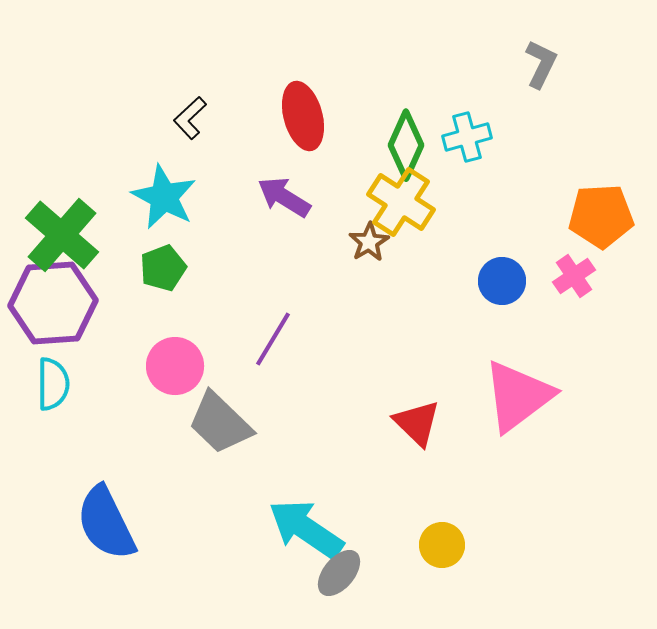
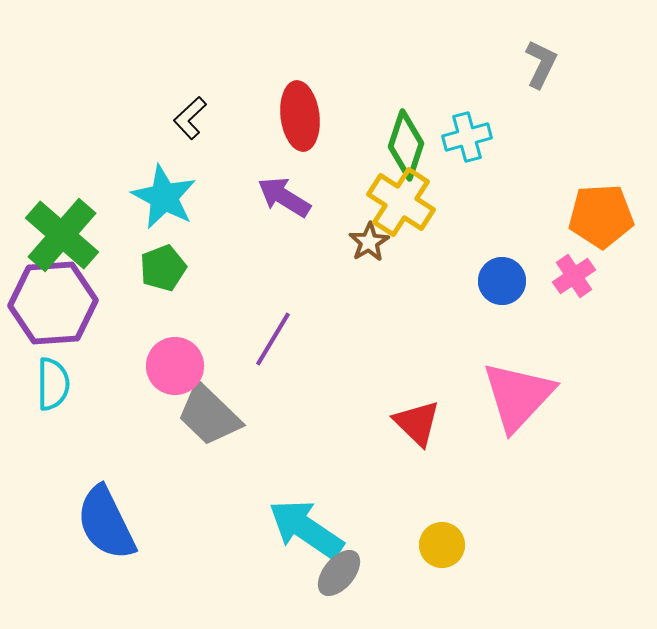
red ellipse: moved 3 px left; rotated 8 degrees clockwise
green diamond: rotated 6 degrees counterclockwise
pink triangle: rotated 10 degrees counterclockwise
gray trapezoid: moved 11 px left, 8 px up
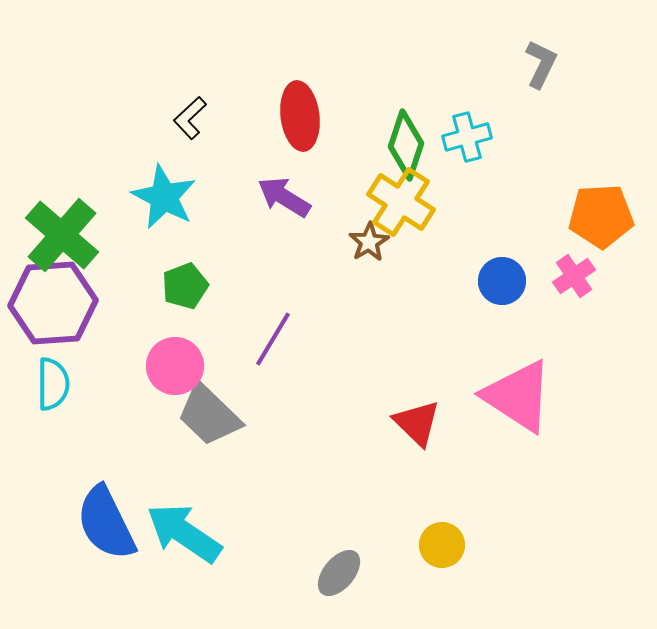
green pentagon: moved 22 px right, 18 px down
pink triangle: rotated 40 degrees counterclockwise
cyan arrow: moved 122 px left, 4 px down
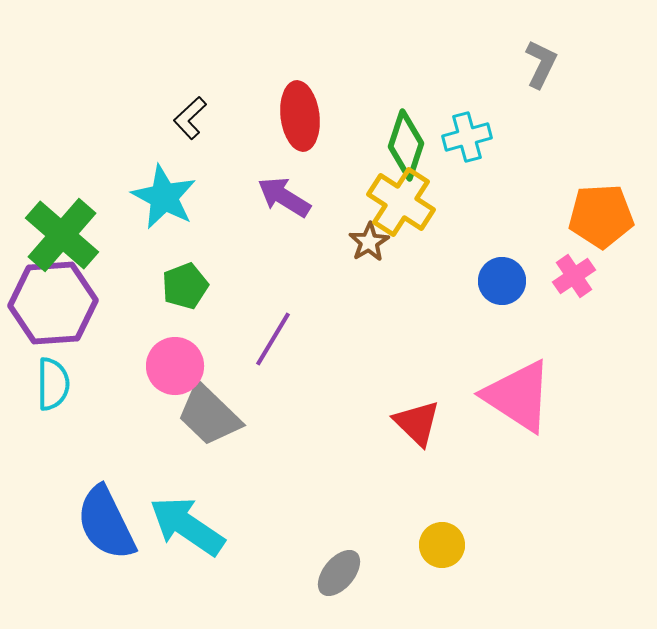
cyan arrow: moved 3 px right, 7 px up
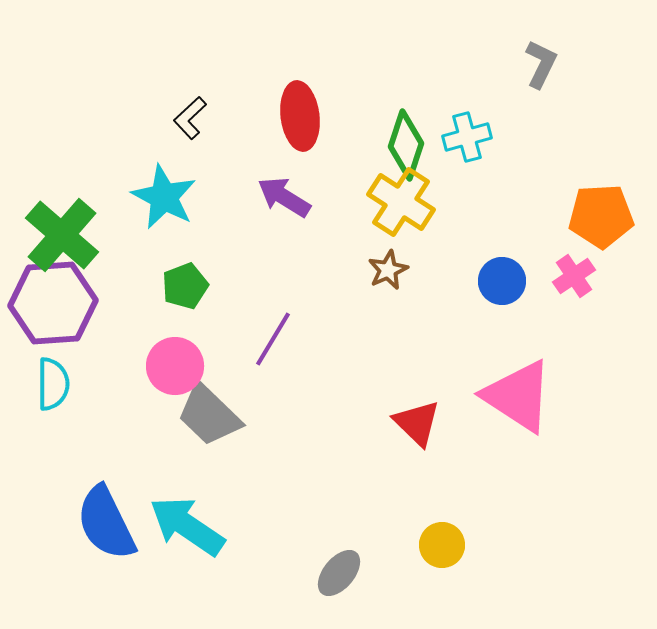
brown star: moved 19 px right, 28 px down; rotated 6 degrees clockwise
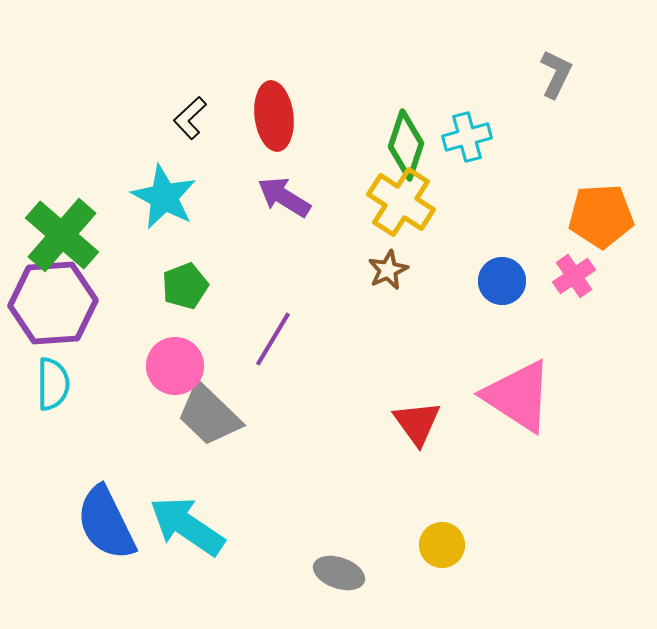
gray L-shape: moved 15 px right, 10 px down
red ellipse: moved 26 px left
red triangle: rotated 10 degrees clockwise
gray ellipse: rotated 69 degrees clockwise
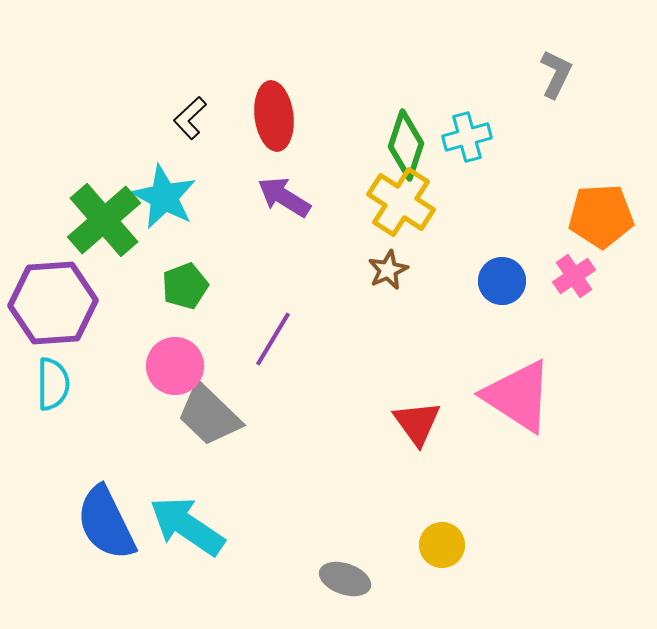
green cross: moved 42 px right, 15 px up; rotated 8 degrees clockwise
gray ellipse: moved 6 px right, 6 px down
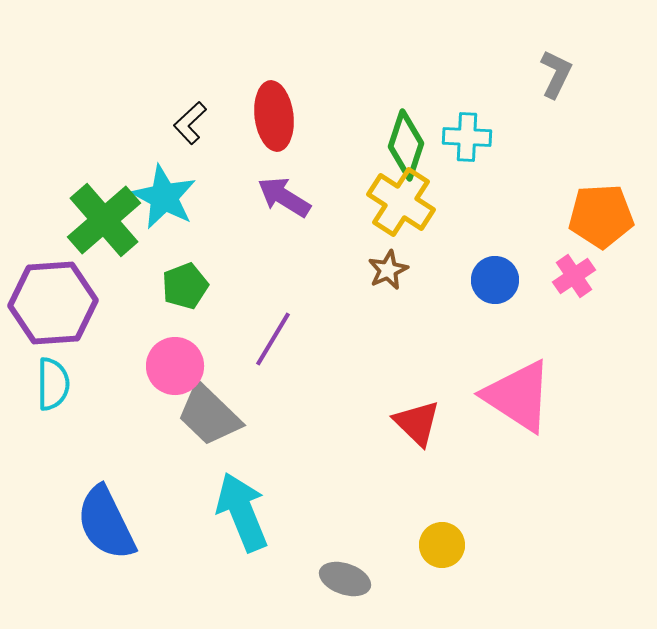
black L-shape: moved 5 px down
cyan cross: rotated 18 degrees clockwise
blue circle: moved 7 px left, 1 px up
red triangle: rotated 10 degrees counterclockwise
cyan arrow: moved 55 px right, 14 px up; rotated 34 degrees clockwise
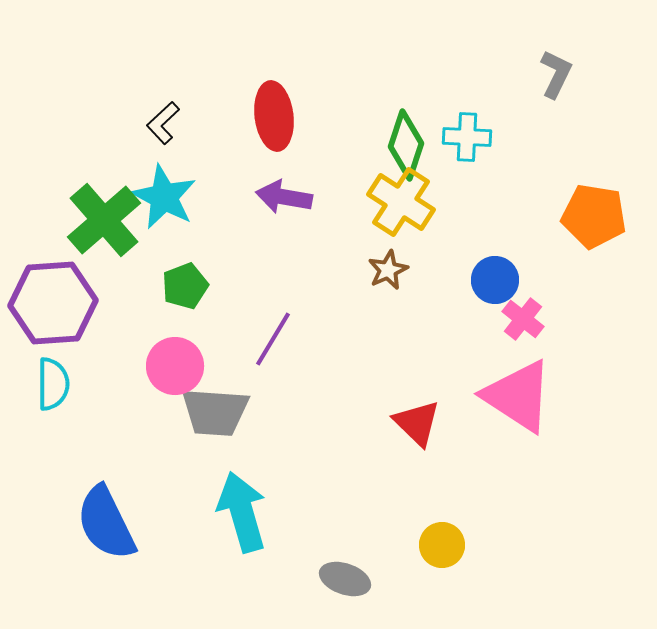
black L-shape: moved 27 px left
purple arrow: rotated 22 degrees counterclockwise
orange pentagon: moved 7 px left; rotated 12 degrees clockwise
pink cross: moved 51 px left, 43 px down; rotated 18 degrees counterclockwise
gray trapezoid: moved 6 px right, 3 px up; rotated 40 degrees counterclockwise
cyan arrow: rotated 6 degrees clockwise
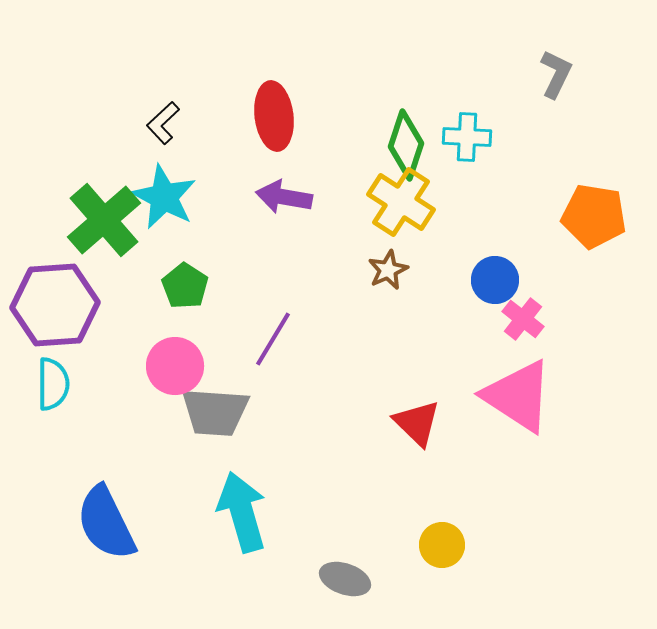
green pentagon: rotated 18 degrees counterclockwise
purple hexagon: moved 2 px right, 2 px down
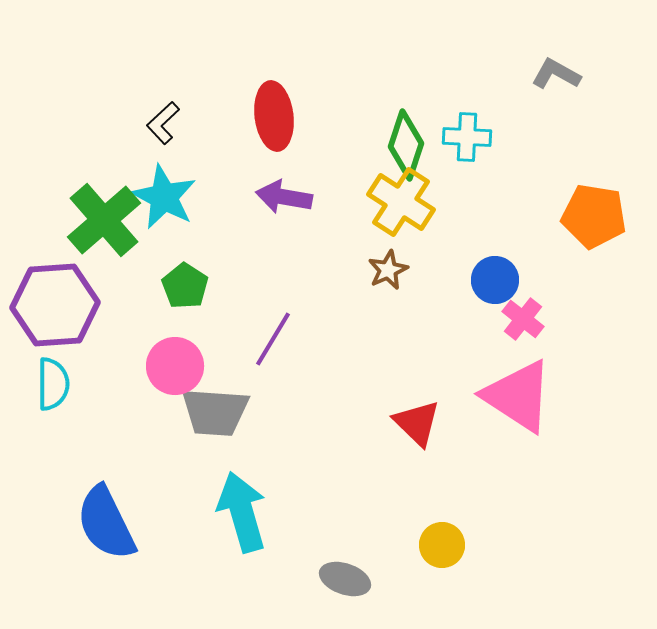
gray L-shape: rotated 87 degrees counterclockwise
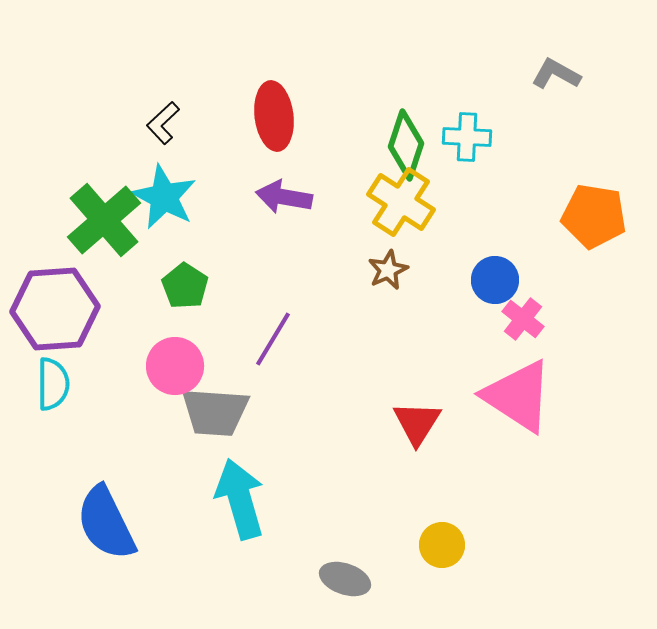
purple hexagon: moved 4 px down
red triangle: rotated 18 degrees clockwise
cyan arrow: moved 2 px left, 13 px up
